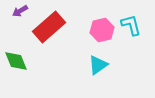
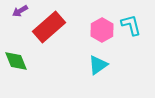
pink hexagon: rotated 15 degrees counterclockwise
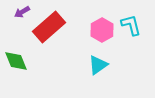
purple arrow: moved 2 px right, 1 px down
